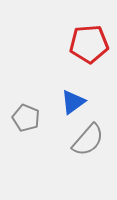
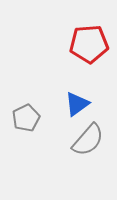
blue triangle: moved 4 px right, 2 px down
gray pentagon: rotated 24 degrees clockwise
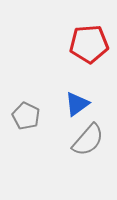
gray pentagon: moved 2 px up; rotated 20 degrees counterclockwise
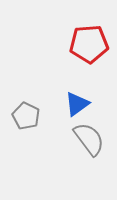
gray semicircle: moved 1 px right, 1 px up; rotated 78 degrees counterclockwise
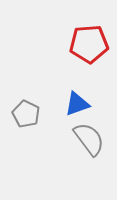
blue triangle: rotated 16 degrees clockwise
gray pentagon: moved 2 px up
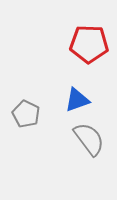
red pentagon: rotated 6 degrees clockwise
blue triangle: moved 4 px up
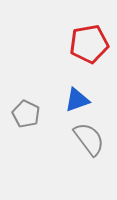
red pentagon: rotated 12 degrees counterclockwise
